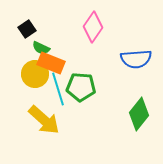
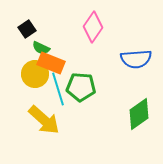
green diamond: rotated 16 degrees clockwise
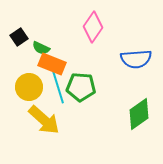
black square: moved 8 px left, 8 px down
orange rectangle: moved 1 px right, 1 px down
yellow circle: moved 6 px left, 13 px down
cyan line: moved 2 px up
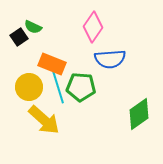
green semicircle: moved 8 px left, 21 px up
blue semicircle: moved 26 px left
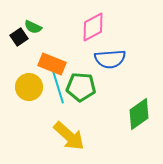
pink diamond: rotated 28 degrees clockwise
yellow arrow: moved 25 px right, 16 px down
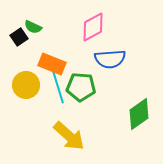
yellow circle: moved 3 px left, 2 px up
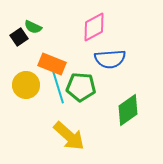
pink diamond: moved 1 px right
green diamond: moved 11 px left, 4 px up
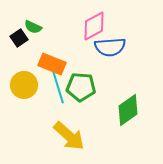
pink diamond: moved 1 px up
black square: moved 1 px down
blue semicircle: moved 12 px up
yellow circle: moved 2 px left
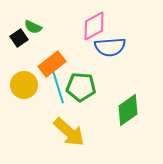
orange rectangle: rotated 60 degrees counterclockwise
yellow arrow: moved 4 px up
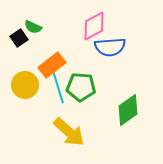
orange rectangle: moved 1 px down
yellow circle: moved 1 px right
